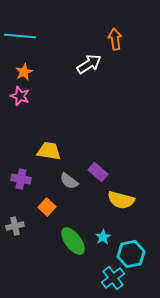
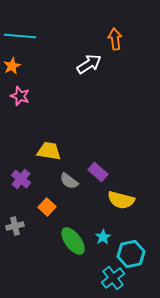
orange star: moved 12 px left, 6 px up
purple cross: rotated 30 degrees clockwise
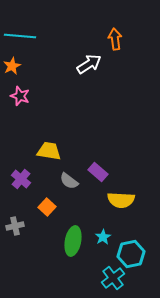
yellow semicircle: rotated 12 degrees counterclockwise
green ellipse: rotated 48 degrees clockwise
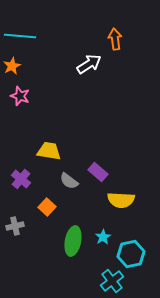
cyan cross: moved 1 px left, 3 px down
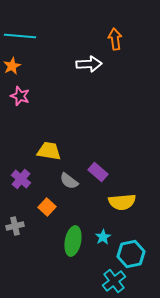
white arrow: rotated 30 degrees clockwise
yellow semicircle: moved 1 px right, 2 px down; rotated 8 degrees counterclockwise
cyan cross: moved 2 px right
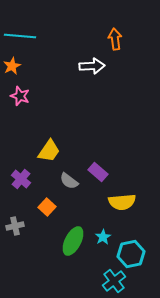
white arrow: moved 3 px right, 2 px down
yellow trapezoid: rotated 115 degrees clockwise
green ellipse: rotated 16 degrees clockwise
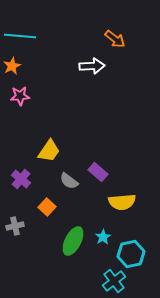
orange arrow: rotated 135 degrees clockwise
pink star: rotated 24 degrees counterclockwise
